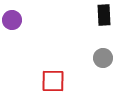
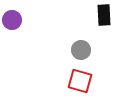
gray circle: moved 22 px left, 8 px up
red square: moved 27 px right; rotated 15 degrees clockwise
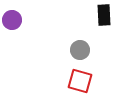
gray circle: moved 1 px left
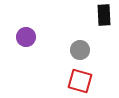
purple circle: moved 14 px right, 17 px down
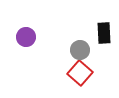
black rectangle: moved 18 px down
red square: moved 8 px up; rotated 25 degrees clockwise
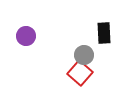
purple circle: moved 1 px up
gray circle: moved 4 px right, 5 px down
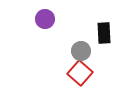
purple circle: moved 19 px right, 17 px up
gray circle: moved 3 px left, 4 px up
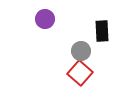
black rectangle: moved 2 px left, 2 px up
